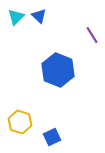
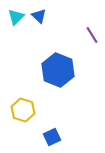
yellow hexagon: moved 3 px right, 12 px up
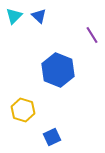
cyan triangle: moved 2 px left, 1 px up
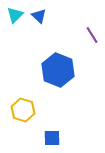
cyan triangle: moved 1 px right, 1 px up
blue square: moved 1 px down; rotated 24 degrees clockwise
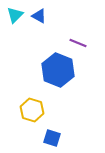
blue triangle: rotated 14 degrees counterclockwise
purple line: moved 14 px left, 8 px down; rotated 36 degrees counterclockwise
yellow hexagon: moved 9 px right
blue square: rotated 18 degrees clockwise
